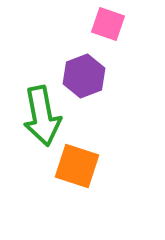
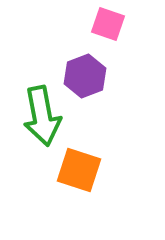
purple hexagon: moved 1 px right
orange square: moved 2 px right, 4 px down
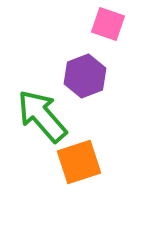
green arrow: rotated 150 degrees clockwise
orange square: moved 8 px up; rotated 36 degrees counterclockwise
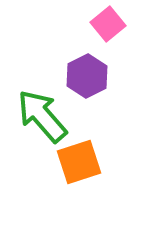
pink square: rotated 32 degrees clockwise
purple hexagon: moved 2 px right; rotated 6 degrees counterclockwise
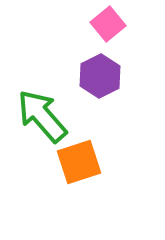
purple hexagon: moved 13 px right
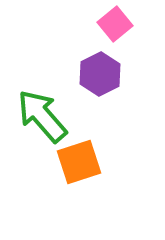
pink square: moved 7 px right
purple hexagon: moved 2 px up
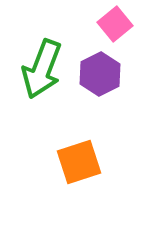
green arrow: moved 47 px up; rotated 118 degrees counterclockwise
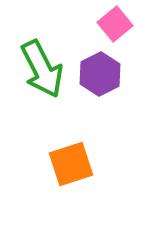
green arrow: rotated 48 degrees counterclockwise
orange square: moved 8 px left, 2 px down
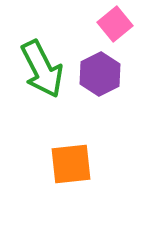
orange square: rotated 12 degrees clockwise
